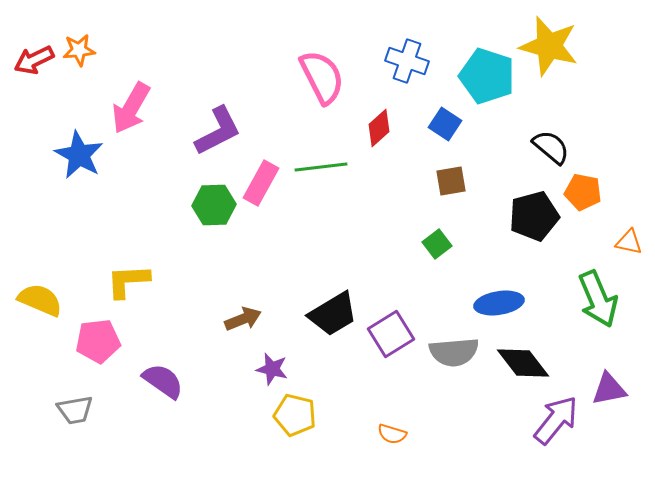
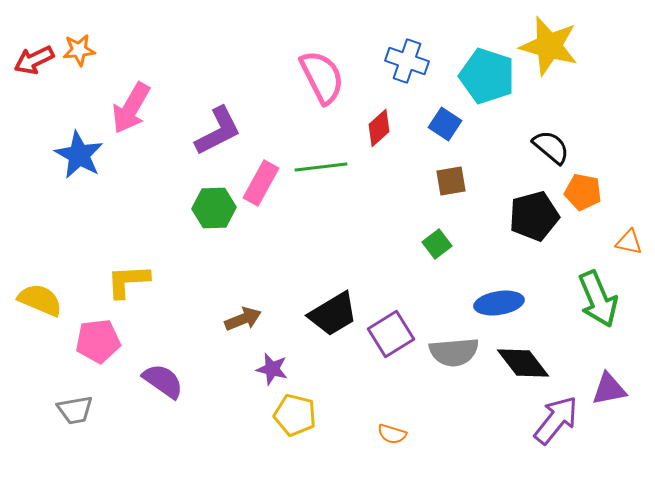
green hexagon: moved 3 px down
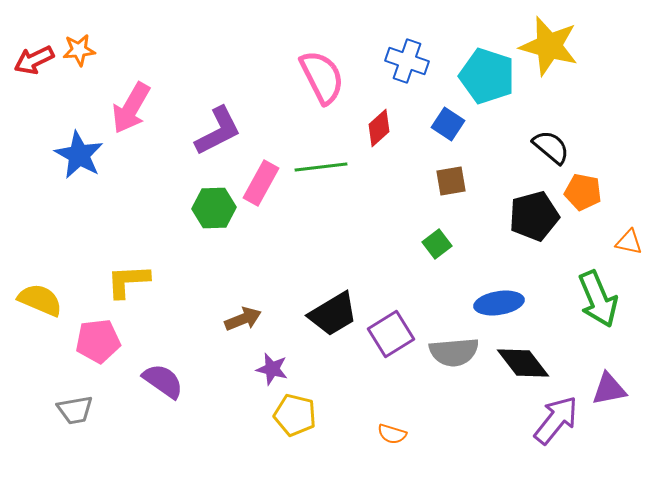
blue square: moved 3 px right
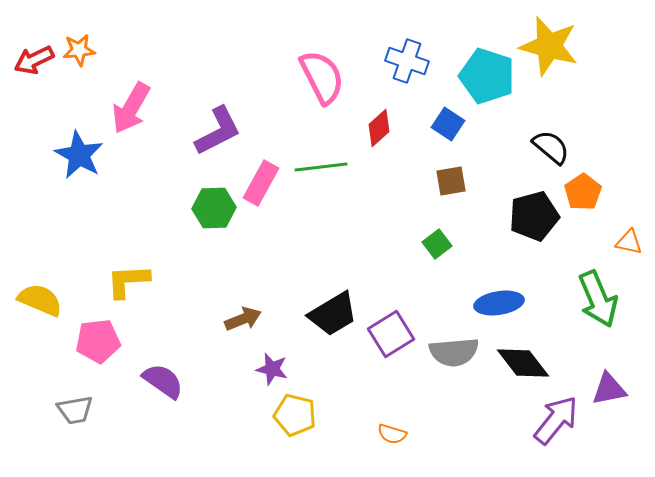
orange pentagon: rotated 27 degrees clockwise
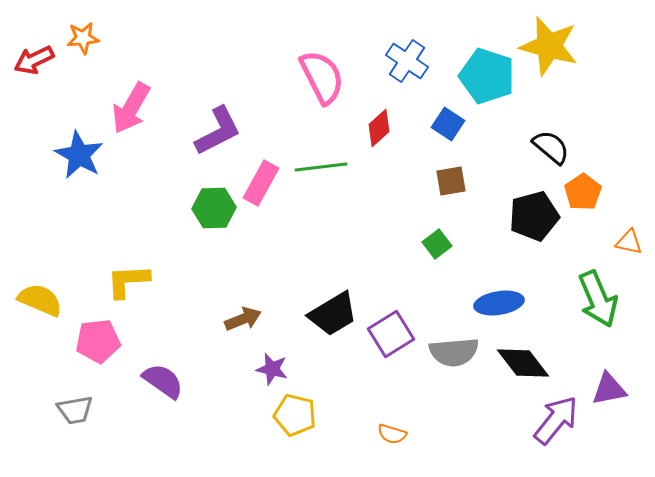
orange star: moved 4 px right, 12 px up
blue cross: rotated 15 degrees clockwise
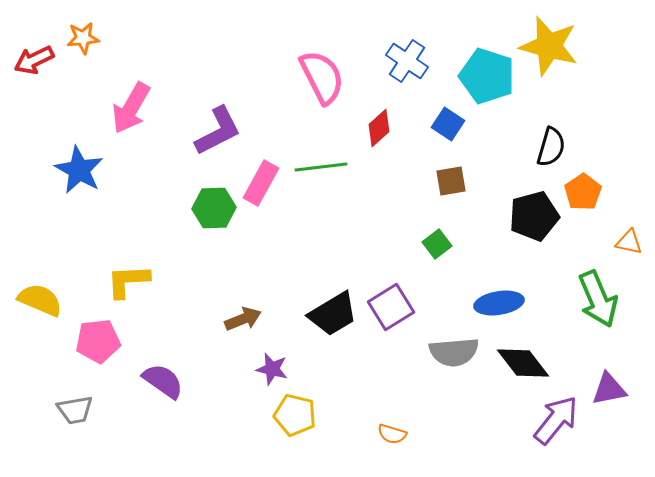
black semicircle: rotated 66 degrees clockwise
blue star: moved 15 px down
purple square: moved 27 px up
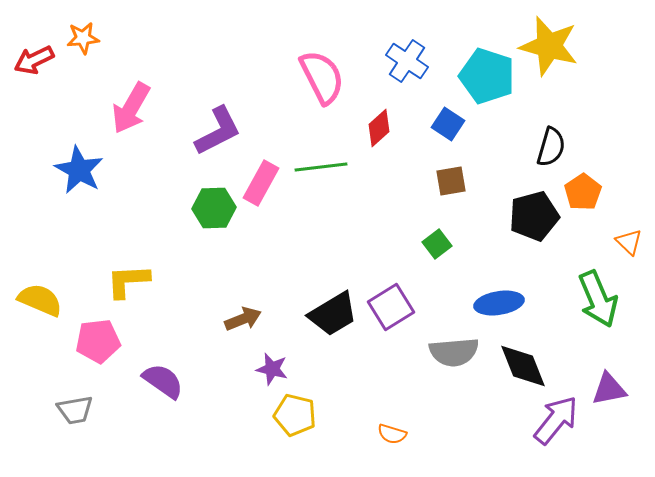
orange triangle: rotated 32 degrees clockwise
black diamond: moved 3 px down; rotated 16 degrees clockwise
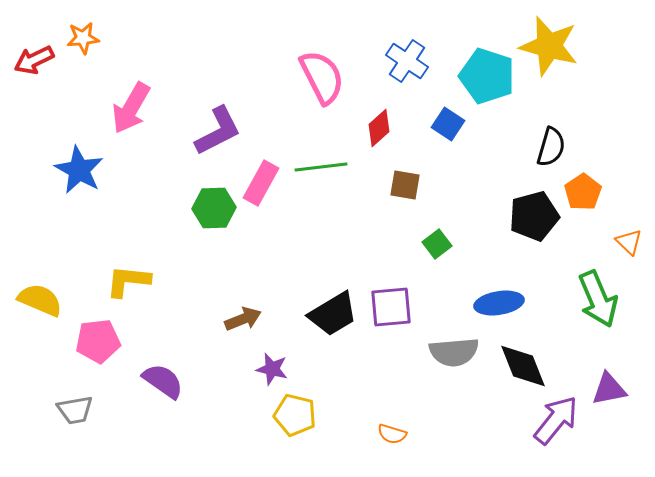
brown square: moved 46 px left, 4 px down; rotated 20 degrees clockwise
yellow L-shape: rotated 9 degrees clockwise
purple square: rotated 27 degrees clockwise
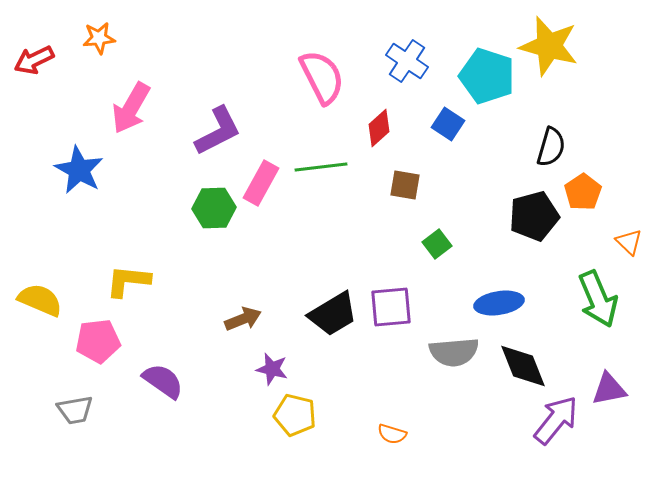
orange star: moved 16 px right
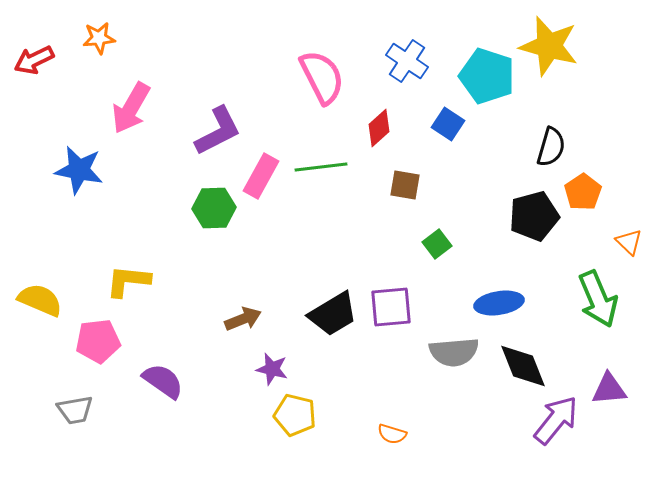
blue star: rotated 18 degrees counterclockwise
pink rectangle: moved 7 px up
purple triangle: rotated 6 degrees clockwise
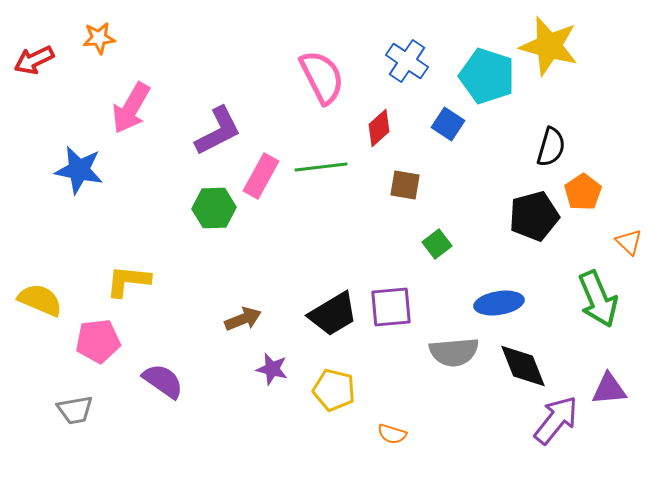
yellow pentagon: moved 39 px right, 25 px up
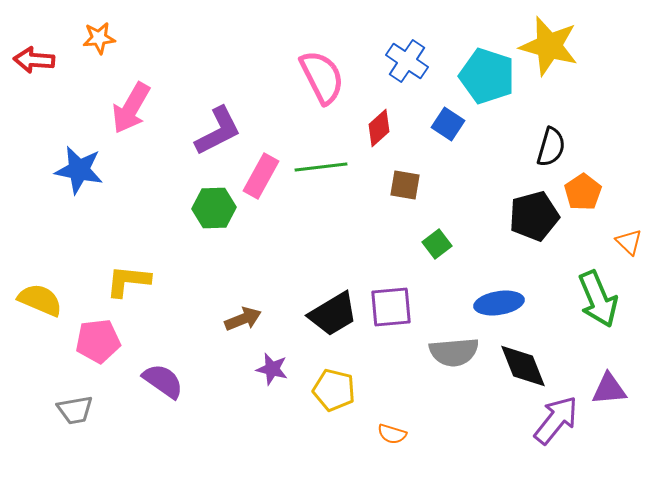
red arrow: rotated 30 degrees clockwise
